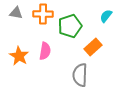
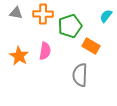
orange rectangle: moved 2 px left, 1 px up; rotated 72 degrees clockwise
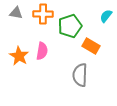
pink semicircle: moved 3 px left
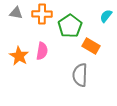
orange cross: moved 1 px left
green pentagon: rotated 15 degrees counterclockwise
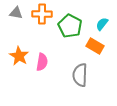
cyan semicircle: moved 4 px left, 8 px down
green pentagon: rotated 10 degrees counterclockwise
orange rectangle: moved 4 px right
pink semicircle: moved 11 px down
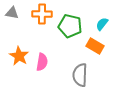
gray triangle: moved 4 px left
green pentagon: rotated 15 degrees counterclockwise
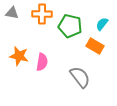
orange star: rotated 18 degrees counterclockwise
gray semicircle: moved 2 px down; rotated 140 degrees clockwise
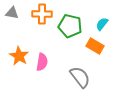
orange star: rotated 18 degrees clockwise
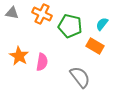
orange cross: rotated 24 degrees clockwise
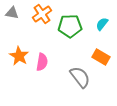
orange cross: rotated 30 degrees clockwise
green pentagon: rotated 15 degrees counterclockwise
orange rectangle: moved 6 px right, 11 px down
